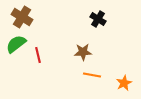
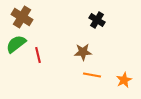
black cross: moved 1 px left, 1 px down
orange star: moved 3 px up
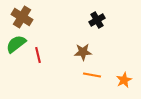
black cross: rotated 28 degrees clockwise
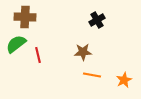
brown cross: moved 3 px right; rotated 30 degrees counterclockwise
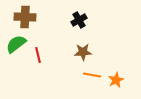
black cross: moved 18 px left
orange star: moved 8 px left
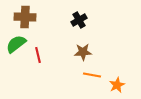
orange star: moved 1 px right, 5 px down
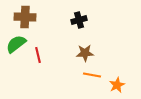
black cross: rotated 14 degrees clockwise
brown star: moved 2 px right, 1 px down
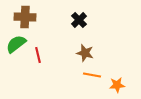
black cross: rotated 28 degrees counterclockwise
brown star: rotated 18 degrees clockwise
orange star: rotated 21 degrees clockwise
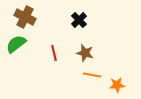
brown cross: rotated 25 degrees clockwise
red line: moved 16 px right, 2 px up
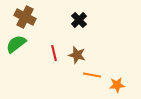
brown star: moved 8 px left, 2 px down
